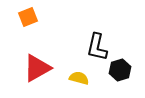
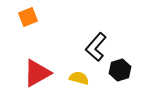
black L-shape: moved 1 px left; rotated 28 degrees clockwise
red triangle: moved 5 px down
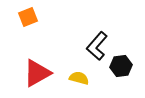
black L-shape: moved 1 px right, 1 px up
black hexagon: moved 1 px right, 4 px up; rotated 10 degrees clockwise
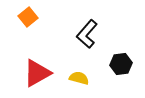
orange square: rotated 18 degrees counterclockwise
black L-shape: moved 10 px left, 12 px up
black hexagon: moved 2 px up
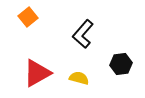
black L-shape: moved 4 px left
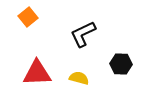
black L-shape: rotated 24 degrees clockwise
black hexagon: rotated 10 degrees clockwise
red triangle: rotated 28 degrees clockwise
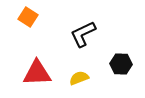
orange square: rotated 18 degrees counterclockwise
yellow semicircle: rotated 36 degrees counterclockwise
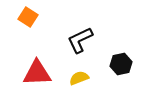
black L-shape: moved 3 px left, 6 px down
black hexagon: rotated 15 degrees counterclockwise
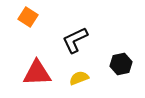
black L-shape: moved 5 px left
